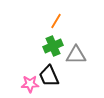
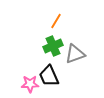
gray triangle: moved 1 px left, 1 px up; rotated 20 degrees counterclockwise
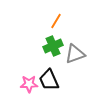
black trapezoid: moved 4 px down
pink star: moved 1 px left
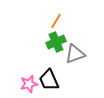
green cross: moved 3 px right, 4 px up
pink star: rotated 12 degrees counterclockwise
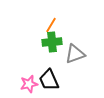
orange line: moved 5 px left, 4 px down
green cross: moved 4 px left; rotated 18 degrees clockwise
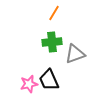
orange line: moved 3 px right, 12 px up
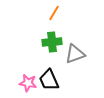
pink star: moved 1 px left, 1 px up; rotated 24 degrees clockwise
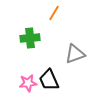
green cross: moved 22 px left, 4 px up
pink star: rotated 18 degrees counterclockwise
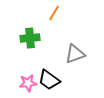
black trapezoid: rotated 30 degrees counterclockwise
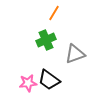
green cross: moved 16 px right, 2 px down; rotated 18 degrees counterclockwise
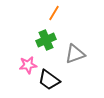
pink star: moved 18 px up
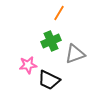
orange line: moved 5 px right
green cross: moved 5 px right, 1 px down
black trapezoid: rotated 10 degrees counterclockwise
